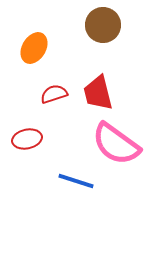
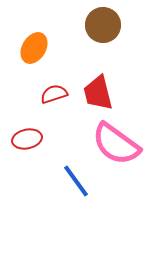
blue line: rotated 36 degrees clockwise
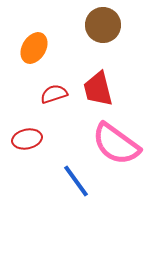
red trapezoid: moved 4 px up
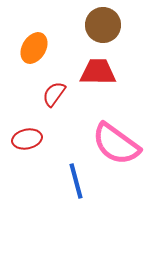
red trapezoid: moved 17 px up; rotated 105 degrees clockwise
red semicircle: rotated 36 degrees counterclockwise
blue line: rotated 21 degrees clockwise
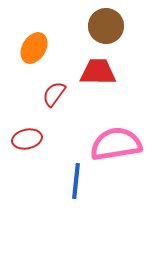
brown circle: moved 3 px right, 1 px down
pink semicircle: rotated 135 degrees clockwise
blue line: rotated 21 degrees clockwise
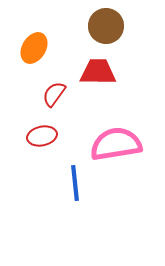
red ellipse: moved 15 px right, 3 px up
blue line: moved 1 px left, 2 px down; rotated 12 degrees counterclockwise
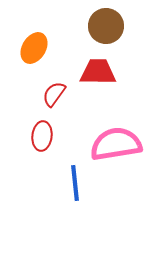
red ellipse: rotated 72 degrees counterclockwise
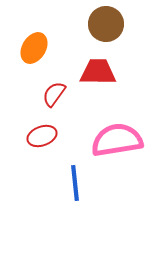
brown circle: moved 2 px up
red ellipse: rotated 64 degrees clockwise
pink semicircle: moved 1 px right, 4 px up
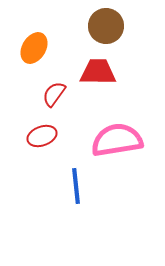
brown circle: moved 2 px down
blue line: moved 1 px right, 3 px down
